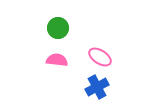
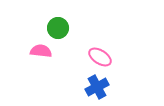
pink semicircle: moved 16 px left, 9 px up
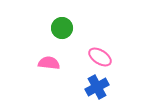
green circle: moved 4 px right
pink semicircle: moved 8 px right, 12 px down
